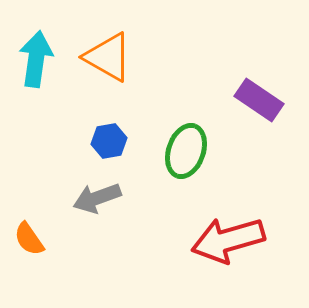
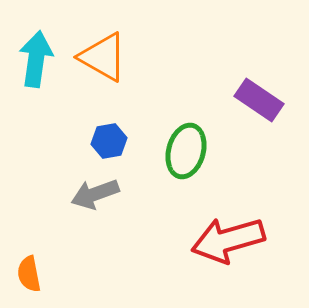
orange triangle: moved 5 px left
green ellipse: rotated 4 degrees counterclockwise
gray arrow: moved 2 px left, 4 px up
orange semicircle: moved 35 px down; rotated 24 degrees clockwise
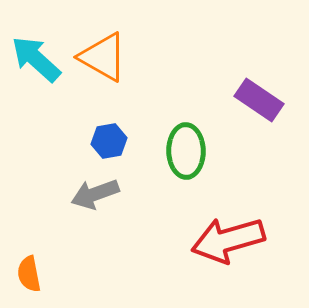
cyan arrow: rotated 56 degrees counterclockwise
green ellipse: rotated 16 degrees counterclockwise
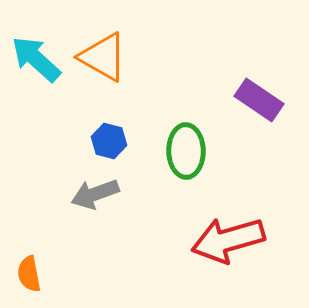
blue hexagon: rotated 24 degrees clockwise
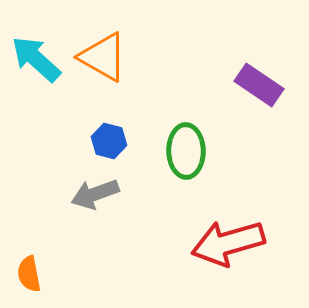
purple rectangle: moved 15 px up
red arrow: moved 3 px down
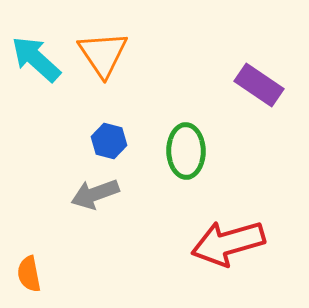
orange triangle: moved 3 px up; rotated 26 degrees clockwise
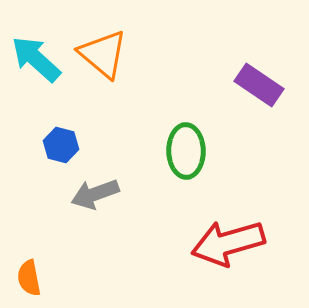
orange triangle: rotated 16 degrees counterclockwise
blue hexagon: moved 48 px left, 4 px down
orange semicircle: moved 4 px down
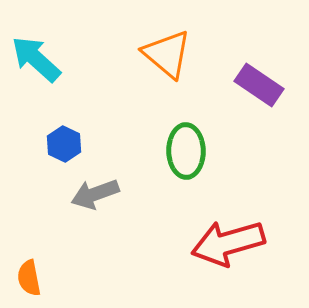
orange triangle: moved 64 px right
blue hexagon: moved 3 px right, 1 px up; rotated 12 degrees clockwise
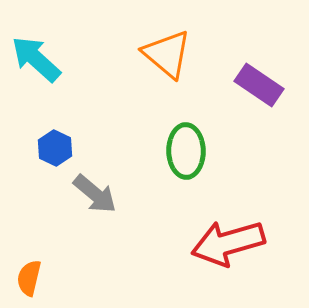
blue hexagon: moved 9 px left, 4 px down
gray arrow: rotated 120 degrees counterclockwise
orange semicircle: rotated 24 degrees clockwise
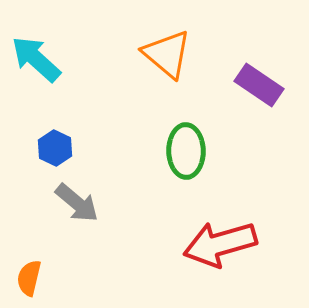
gray arrow: moved 18 px left, 9 px down
red arrow: moved 8 px left, 1 px down
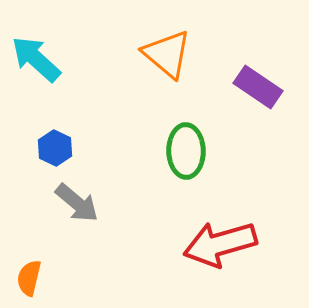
purple rectangle: moved 1 px left, 2 px down
